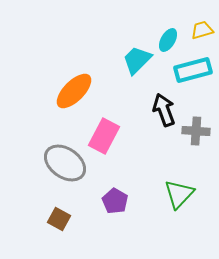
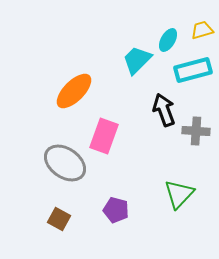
pink rectangle: rotated 8 degrees counterclockwise
purple pentagon: moved 1 px right, 9 px down; rotated 15 degrees counterclockwise
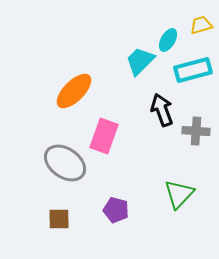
yellow trapezoid: moved 1 px left, 5 px up
cyan trapezoid: moved 3 px right, 1 px down
black arrow: moved 2 px left
brown square: rotated 30 degrees counterclockwise
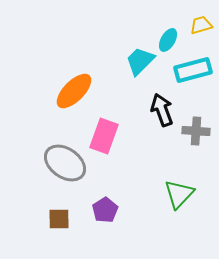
purple pentagon: moved 11 px left; rotated 25 degrees clockwise
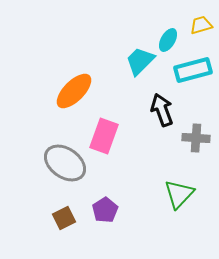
gray cross: moved 7 px down
brown square: moved 5 px right, 1 px up; rotated 25 degrees counterclockwise
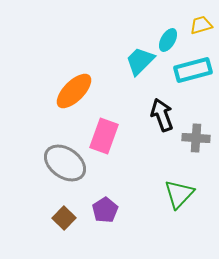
black arrow: moved 5 px down
brown square: rotated 20 degrees counterclockwise
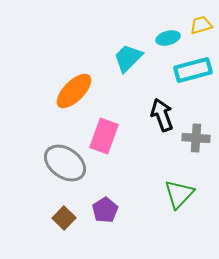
cyan ellipse: moved 2 px up; rotated 45 degrees clockwise
cyan trapezoid: moved 12 px left, 3 px up
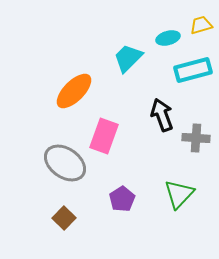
purple pentagon: moved 17 px right, 11 px up
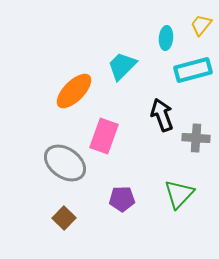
yellow trapezoid: rotated 35 degrees counterclockwise
cyan ellipse: moved 2 px left; rotated 70 degrees counterclockwise
cyan trapezoid: moved 6 px left, 8 px down
purple pentagon: rotated 30 degrees clockwise
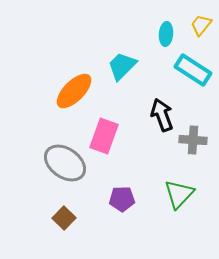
cyan ellipse: moved 4 px up
cyan rectangle: rotated 48 degrees clockwise
gray cross: moved 3 px left, 2 px down
